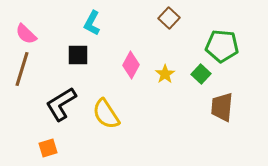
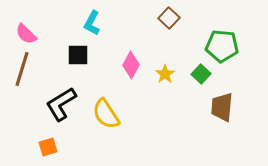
orange square: moved 1 px up
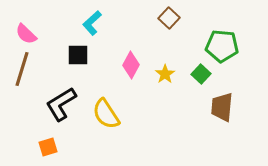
cyan L-shape: rotated 20 degrees clockwise
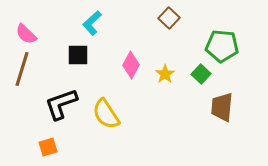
black L-shape: rotated 12 degrees clockwise
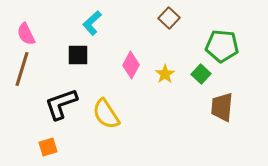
pink semicircle: rotated 20 degrees clockwise
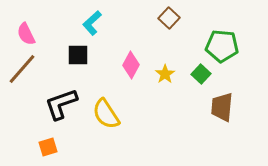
brown line: rotated 24 degrees clockwise
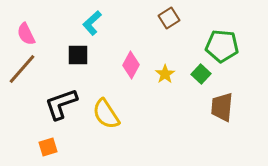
brown square: rotated 15 degrees clockwise
